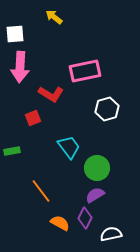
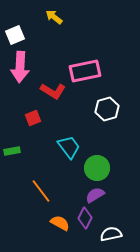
white square: moved 1 px down; rotated 18 degrees counterclockwise
red L-shape: moved 2 px right, 3 px up
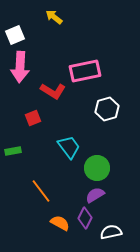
green rectangle: moved 1 px right
white semicircle: moved 2 px up
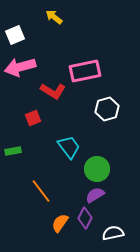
pink arrow: rotated 72 degrees clockwise
green circle: moved 1 px down
orange semicircle: rotated 84 degrees counterclockwise
white semicircle: moved 2 px right, 1 px down
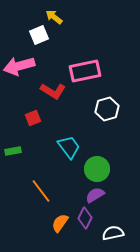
white square: moved 24 px right
pink arrow: moved 1 px left, 1 px up
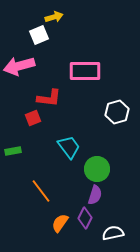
yellow arrow: rotated 126 degrees clockwise
pink rectangle: rotated 12 degrees clockwise
red L-shape: moved 4 px left, 7 px down; rotated 25 degrees counterclockwise
white hexagon: moved 10 px right, 3 px down
purple semicircle: rotated 138 degrees clockwise
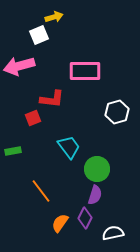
red L-shape: moved 3 px right, 1 px down
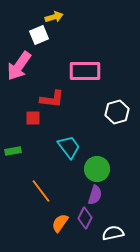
pink arrow: rotated 40 degrees counterclockwise
red square: rotated 21 degrees clockwise
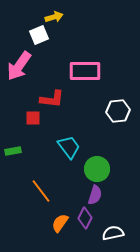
white hexagon: moved 1 px right, 1 px up; rotated 10 degrees clockwise
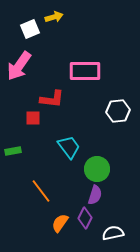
white square: moved 9 px left, 6 px up
